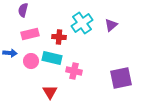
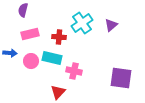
purple square: rotated 20 degrees clockwise
red triangle: moved 8 px right; rotated 14 degrees clockwise
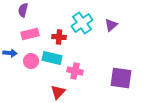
pink cross: moved 1 px right
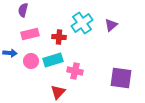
cyan rectangle: moved 1 px right, 2 px down; rotated 30 degrees counterclockwise
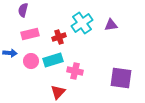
purple triangle: rotated 32 degrees clockwise
red cross: rotated 24 degrees counterclockwise
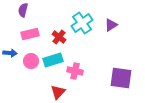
purple triangle: rotated 24 degrees counterclockwise
red cross: rotated 32 degrees counterclockwise
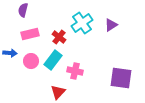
cyan rectangle: rotated 36 degrees counterclockwise
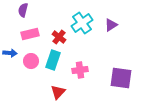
cyan rectangle: rotated 18 degrees counterclockwise
pink cross: moved 5 px right, 1 px up; rotated 21 degrees counterclockwise
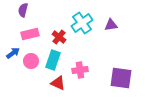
purple triangle: rotated 24 degrees clockwise
blue arrow: moved 3 px right; rotated 40 degrees counterclockwise
red triangle: moved 9 px up; rotated 49 degrees counterclockwise
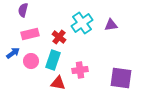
red triangle: rotated 14 degrees counterclockwise
